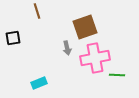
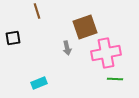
pink cross: moved 11 px right, 5 px up
green line: moved 2 px left, 4 px down
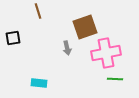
brown line: moved 1 px right
cyan rectangle: rotated 28 degrees clockwise
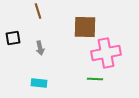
brown square: rotated 20 degrees clockwise
gray arrow: moved 27 px left
green line: moved 20 px left
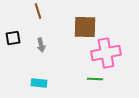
gray arrow: moved 1 px right, 3 px up
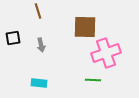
pink cross: rotated 8 degrees counterclockwise
green line: moved 2 px left, 1 px down
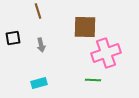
cyan rectangle: rotated 21 degrees counterclockwise
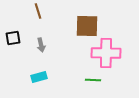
brown square: moved 2 px right, 1 px up
pink cross: rotated 20 degrees clockwise
cyan rectangle: moved 6 px up
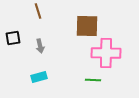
gray arrow: moved 1 px left, 1 px down
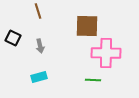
black square: rotated 35 degrees clockwise
